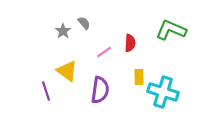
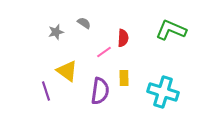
gray semicircle: rotated 16 degrees counterclockwise
gray star: moved 7 px left, 1 px down; rotated 21 degrees clockwise
red semicircle: moved 7 px left, 5 px up
yellow rectangle: moved 15 px left, 1 px down
purple semicircle: moved 1 px down
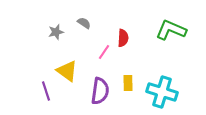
pink line: rotated 21 degrees counterclockwise
yellow rectangle: moved 4 px right, 5 px down
cyan cross: moved 1 px left
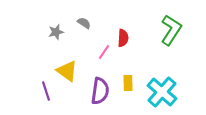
green L-shape: rotated 100 degrees clockwise
cyan cross: rotated 24 degrees clockwise
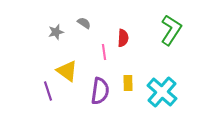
pink line: rotated 42 degrees counterclockwise
purple line: moved 2 px right
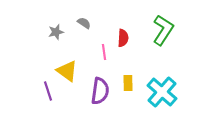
green L-shape: moved 8 px left
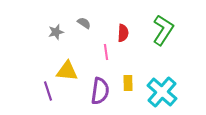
red semicircle: moved 5 px up
pink line: moved 2 px right
yellow triangle: rotated 30 degrees counterclockwise
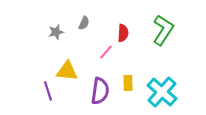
gray semicircle: rotated 80 degrees clockwise
pink line: rotated 49 degrees clockwise
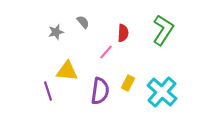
gray semicircle: moved 1 px left, 1 px up; rotated 64 degrees counterclockwise
yellow rectangle: rotated 28 degrees clockwise
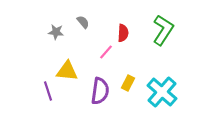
gray star: rotated 21 degrees clockwise
